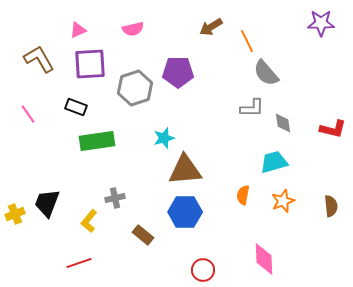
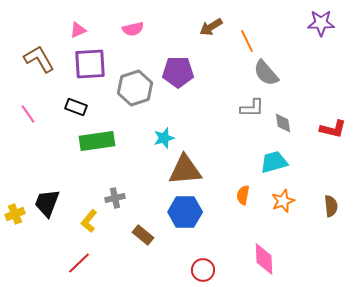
red line: rotated 25 degrees counterclockwise
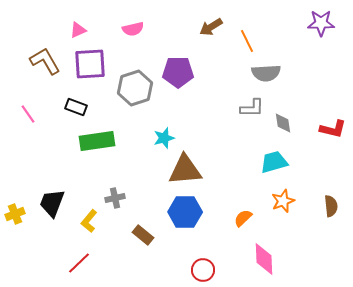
brown L-shape: moved 6 px right, 2 px down
gray semicircle: rotated 52 degrees counterclockwise
orange semicircle: moved 23 px down; rotated 36 degrees clockwise
black trapezoid: moved 5 px right
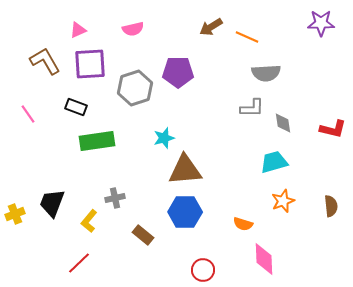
orange line: moved 4 px up; rotated 40 degrees counterclockwise
orange semicircle: moved 6 px down; rotated 120 degrees counterclockwise
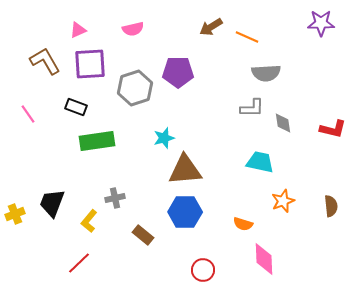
cyan trapezoid: moved 14 px left; rotated 28 degrees clockwise
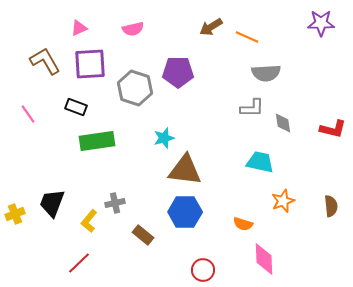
pink triangle: moved 1 px right, 2 px up
gray hexagon: rotated 24 degrees counterclockwise
brown triangle: rotated 12 degrees clockwise
gray cross: moved 5 px down
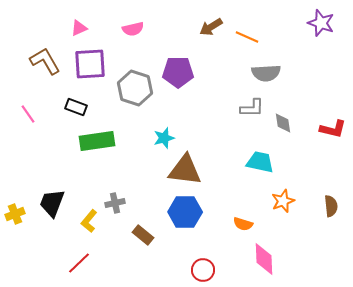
purple star: rotated 20 degrees clockwise
